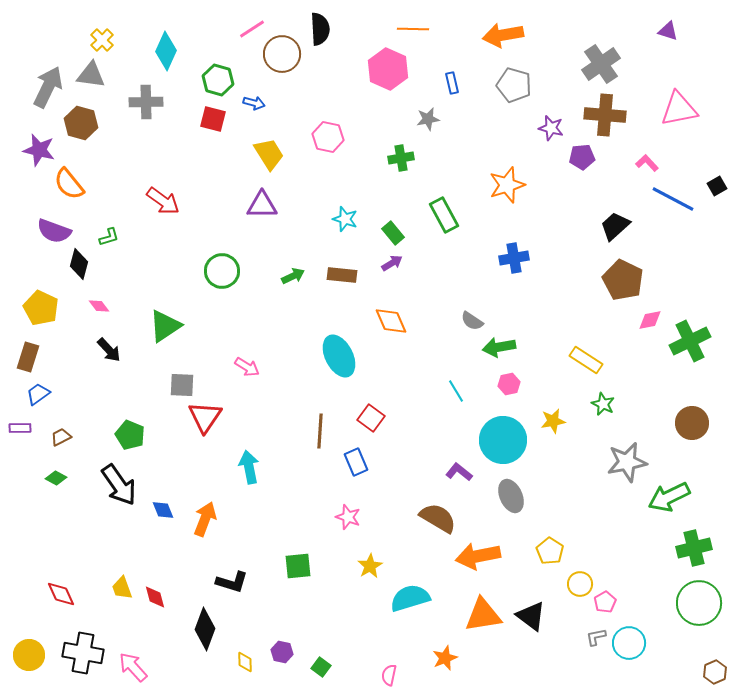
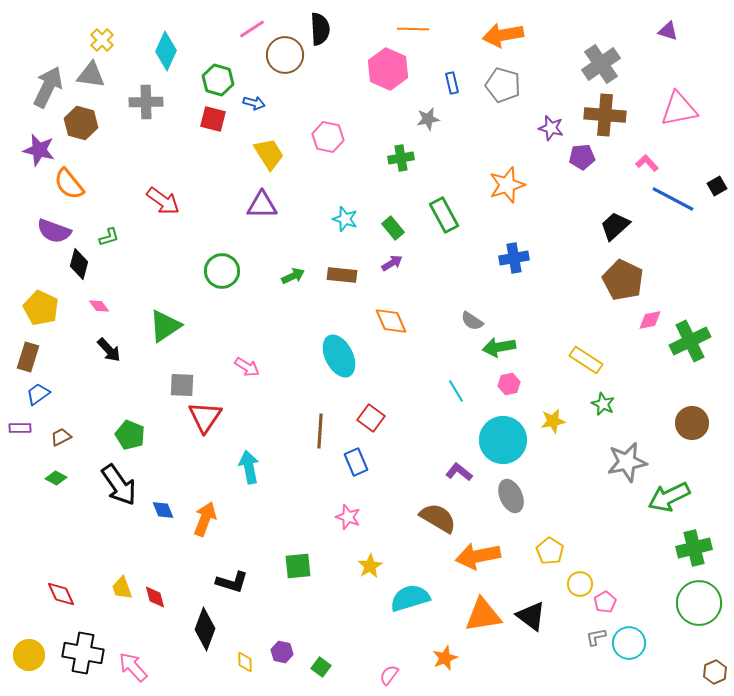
brown circle at (282, 54): moved 3 px right, 1 px down
gray pentagon at (514, 85): moved 11 px left
green rectangle at (393, 233): moved 5 px up
pink semicircle at (389, 675): rotated 25 degrees clockwise
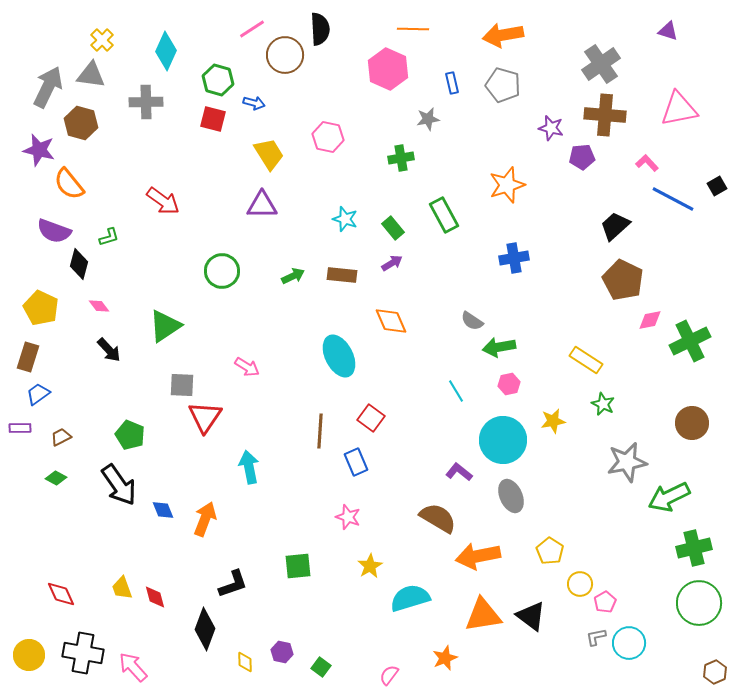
black L-shape at (232, 582): moved 1 px right, 2 px down; rotated 36 degrees counterclockwise
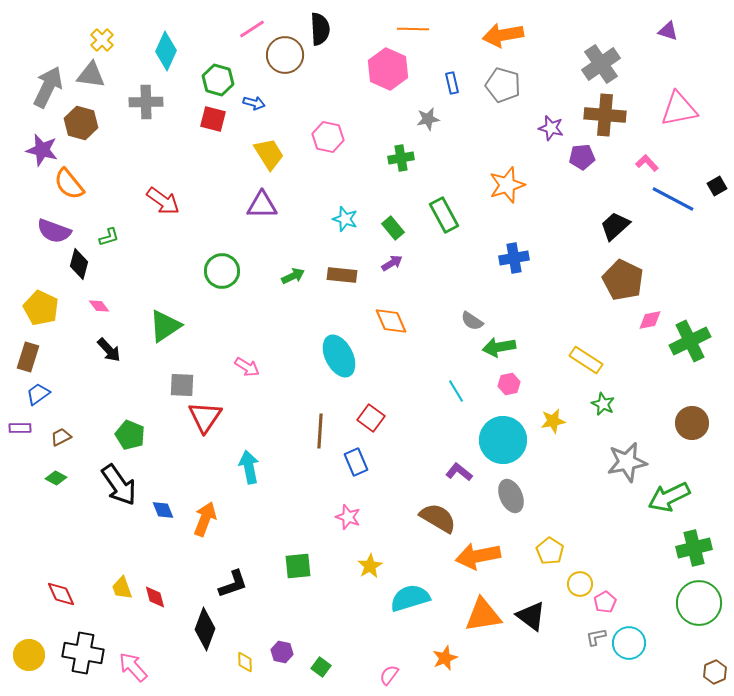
purple star at (39, 150): moved 3 px right
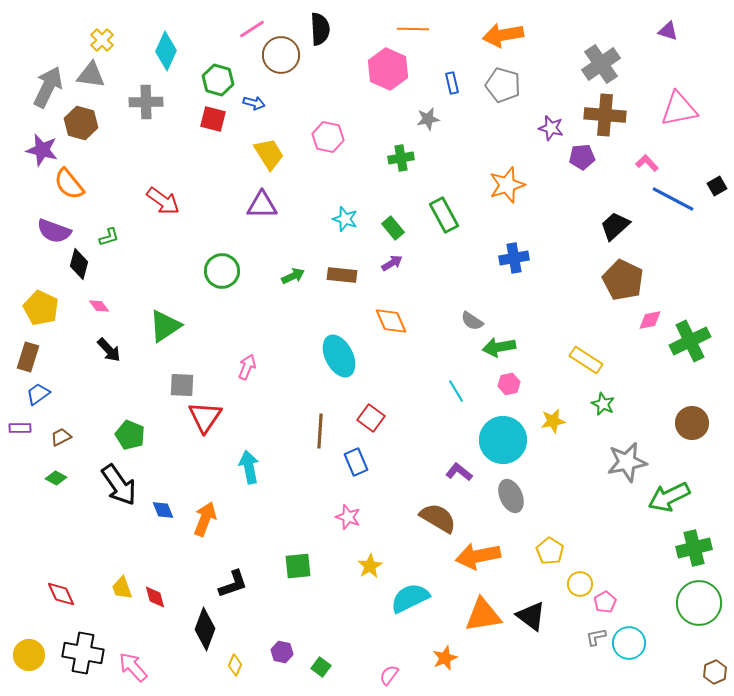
brown circle at (285, 55): moved 4 px left
pink arrow at (247, 367): rotated 100 degrees counterclockwise
cyan semicircle at (410, 598): rotated 9 degrees counterclockwise
yellow diamond at (245, 662): moved 10 px left, 3 px down; rotated 25 degrees clockwise
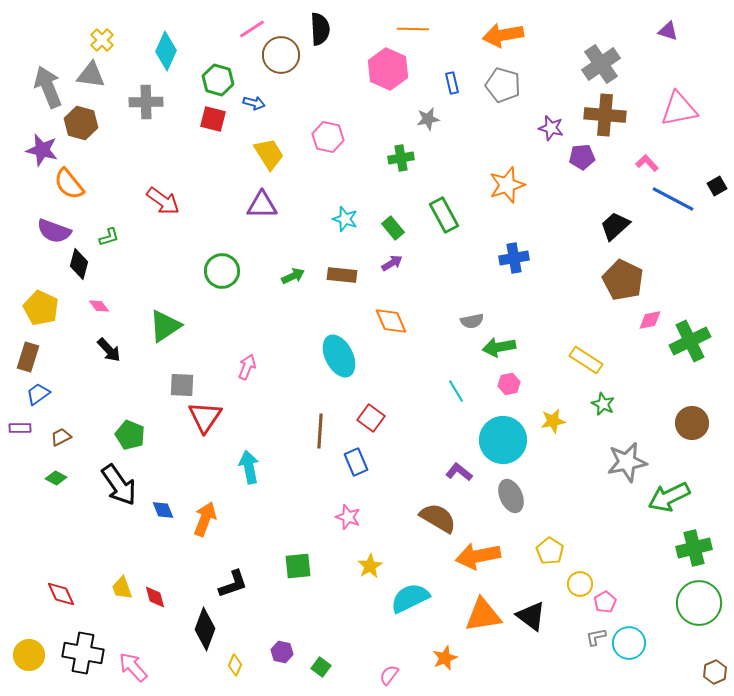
gray arrow at (48, 87): rotated 48 degrees counterclockwise
gray semicircle at (472, 321): rotated 45 degrees counterclockwise
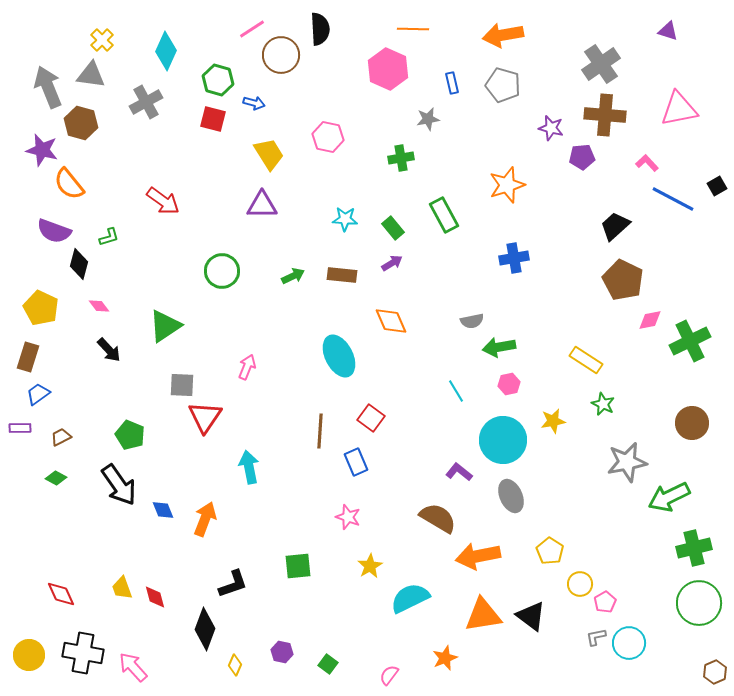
gray cross at (146, 102): rotated 28 degrees counterclockwise
cyan star at (345, 219): rotated 15 degrees counterclockwise
green square at (321, 667): moved 7 px right, 3 px up
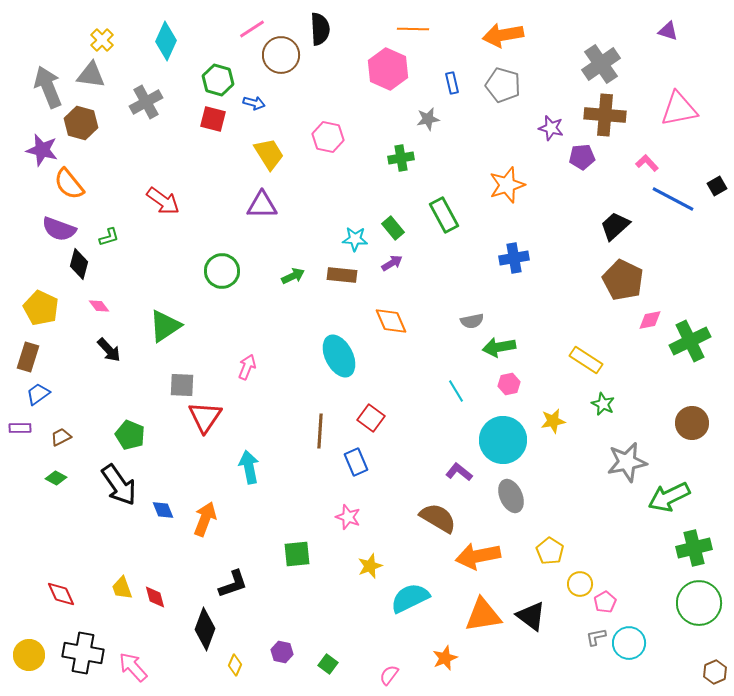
cyan diamond at (166, 51): moved 10 px up
cyan star at (345, 219): moved 10 px right, 20 px down
purple semicircle at (54, 231): moved 5 px right, 2 px up
green square at (298, 566): moved 1 px left, 12 px up
yellow star at (370, 566): rotated 10 degrees clockwise
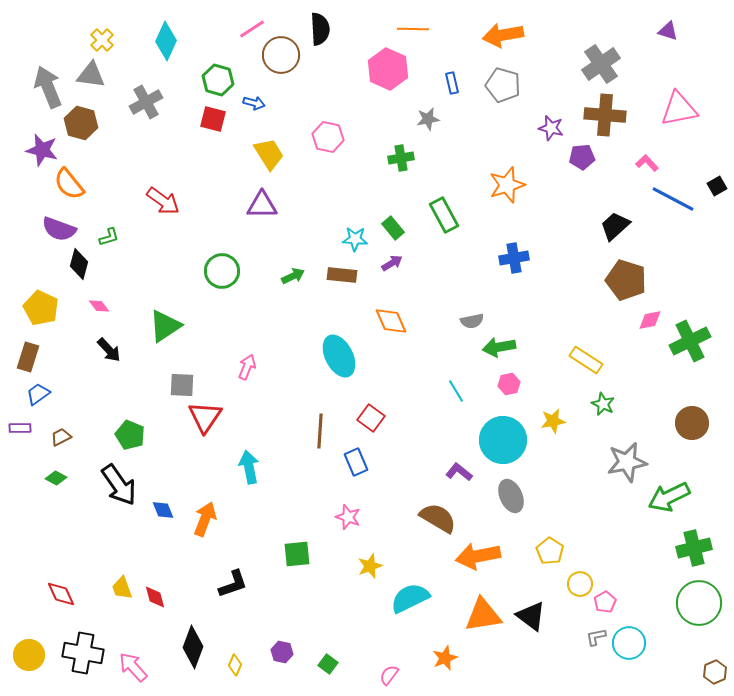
brown pentagon at (623, 280): moved 3 px right; rotated 9 degrees counterclockwise
black diamond at (205, 629): moved 12 px left, 18 px down
